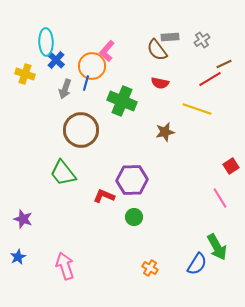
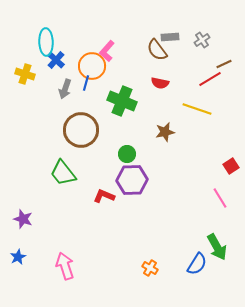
green circle: moved 7 px left, 63 px up
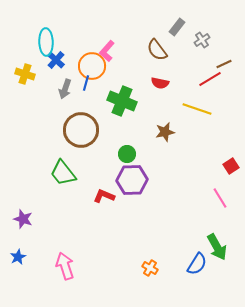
gray rectangle: moved 7 px right, 10 px up; rotated 48 degrees counterclockwise
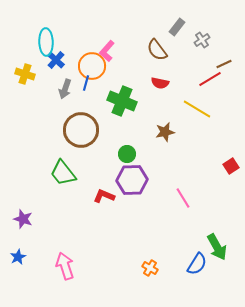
yellow line: rotated 12 degrees clockwise
pink line: moved 37 px left
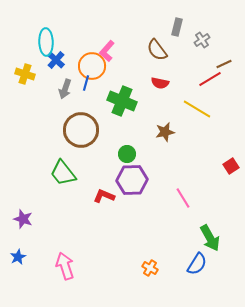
gray rectangle: rotated 24 degrees counterclockwise
green arrow: moved 7 px left, 9 px up
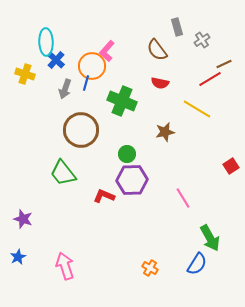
gray rectangle: rotated 30 degrees counterclockwise
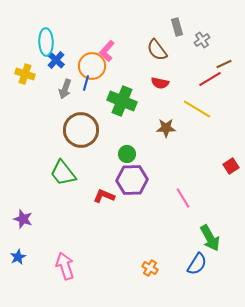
brown star: moved 1 px right, 4 px up; rotated 12 degrees clockwise
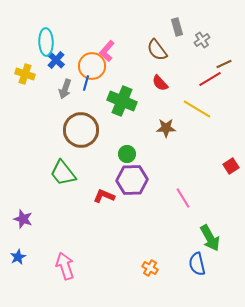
red semicircle: rotated 36 degrees clockwise
blue semicircle: rotated 135 degrees clockwise
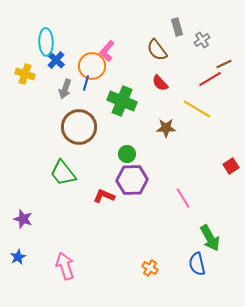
brown circle: moved 2 px left, 3 px up
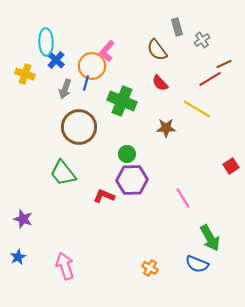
blue semicircle: rotated 55 degrees counterclockwise
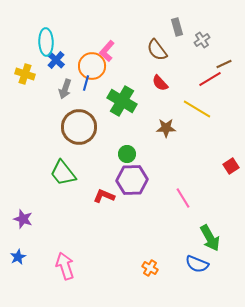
green cross: rotated 8 degrees clockwise
